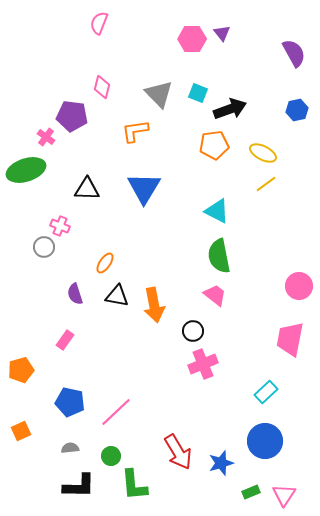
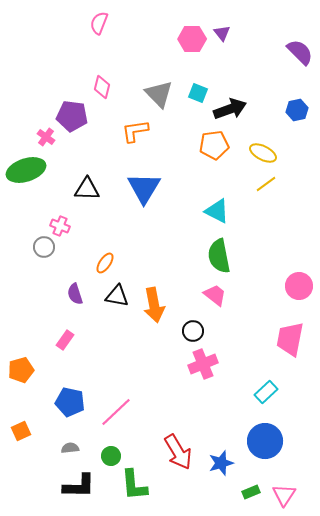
purple semicircle at (294, 53): moved 6 px right, 1 px up; rotated 16 degrees counterclockwise
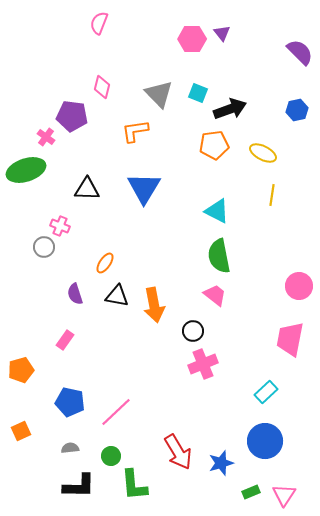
yellow line at (266, 184): moved 6 px right, 11 px down; rotated 45 degrees counterclockwise
